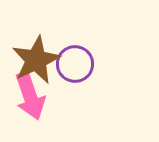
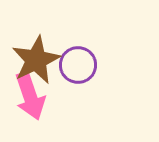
purple circle: moved 3 px right, 1 px down
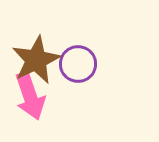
purple circle: moved 1 px up
